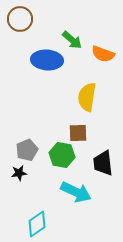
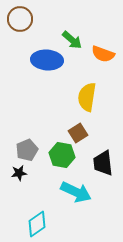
brown square: rotated 30 degrees counterclockwise
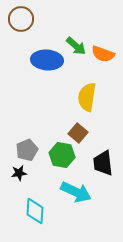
brown circle: moved 1 px right
green arrow: moved 4 px right, 6 px down
brown square: rotated 18 degrees counterclockwise
cyan diamond: moved 2 px left, 13 px up; rotated 52 degrees counterclockwise
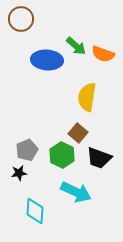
green hexagon: rotated 15 degrees clockwise
black trapezoid: moved 4 px left, 5 px up; rotated 64 degrees counterclockwise
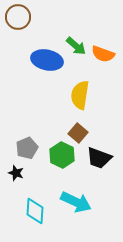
brown circle: moved 3 px left, 2 px up
blue ellipse: rotated 8 degrees clockwise
yellow semicircle: moved 7 px left, 2 px up
gray pentagon: moved 2 px up
black star: moved 3 px left; rotated 28 degrees clockwise
cyan arrow: moved 10 px down
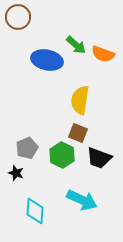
green arrow: moved 1 px up
yellow semicircle: moved 5 px down
brown square: rotated 18 degrees counterclockwise
cyan arrow: moved 6 px right, 2 px up
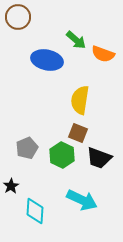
green arrow: moved 5 px up
black star: moved 5 px left, 13 px down; rotated 21 degrees clockwise
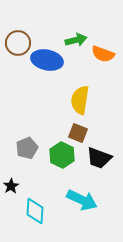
brown circle: moved 26 px down
green arrow: rotated 55 degrees counterclockwise
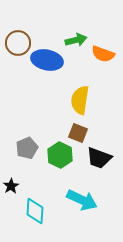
green hexagon: moved 2 px left
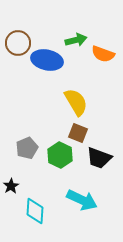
yellow semicircle: moved 4 px left, 2 px down; rotated 140 degrees clockwise
